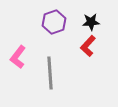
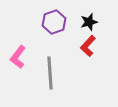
black star: moved 2 px left; rotated 12 degrees counterclockwise
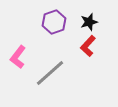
gray line: rotated 52 degrees clockwise
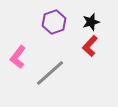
black star: moved 2 px right
red L-shape: moved 2 px right
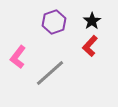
black star: moved 1 px right, 1 px up; rotated 18 degrees counterclockwise
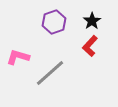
pink L-shape: rotated 70 degrees clockwise
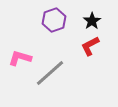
purple hexagon: moved 2 px up
red L-shape: rotated 20 degrees clockwise
pink L-shape: moved 2 px right, 1 px down
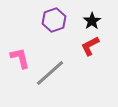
pink L-shape: rotated 60 degrees clockwise
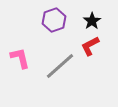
gray line: moved 10 px right, 7 px up
